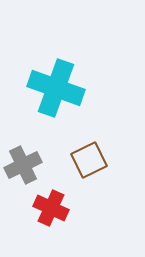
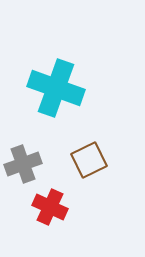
gray cross: moved 1 px up; rotated 6 degrees clockwise
red cross: moved 1 px left, 1 px up
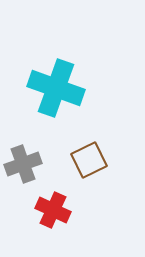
red cross: moved 3 px right, 3 px down
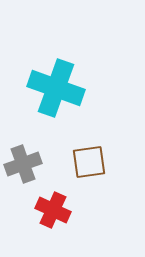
brown square: moved 2 px down; rotated 18 degrees clockwise
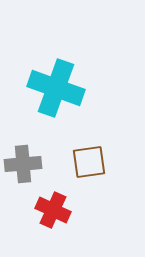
gray cross: rotated 15 degrees clockwise
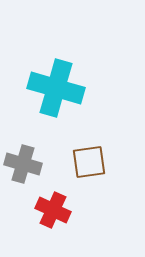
cyan cross: rotated 4 degrees counterclockwise
gray cross: rotated 21 degrees clockwise
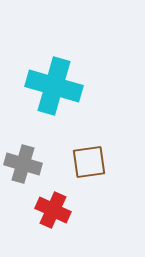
cyan cross: moved 2 px left, 2 px up
